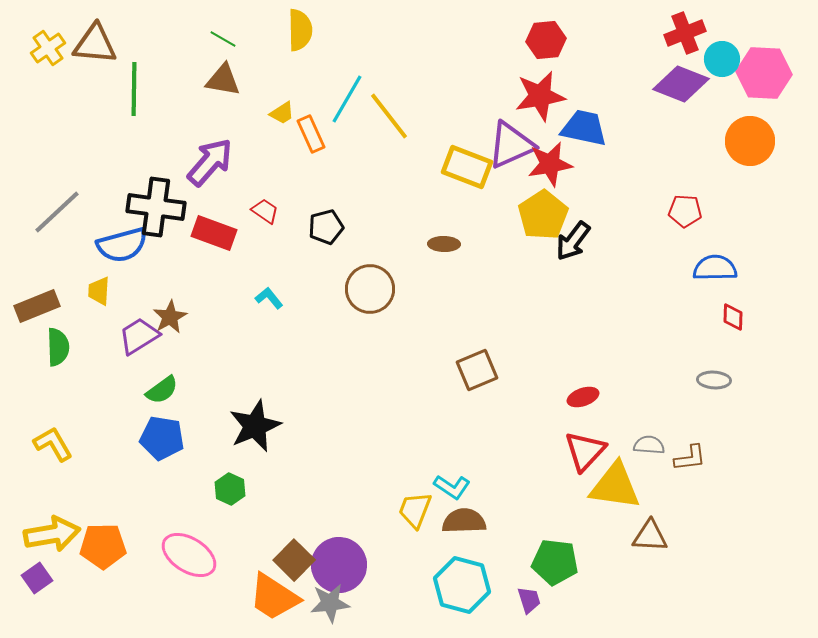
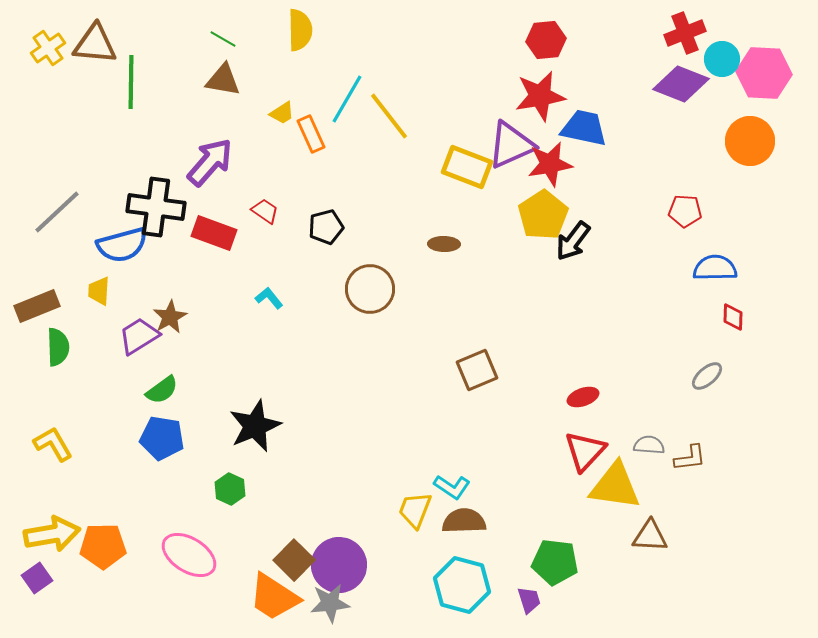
green line at (134, 89): moved 3 px left, 7 px up
gray ellipse at (714, 380): moved 7 px left, 4 px up; rotated 44 degrees counterclockwise
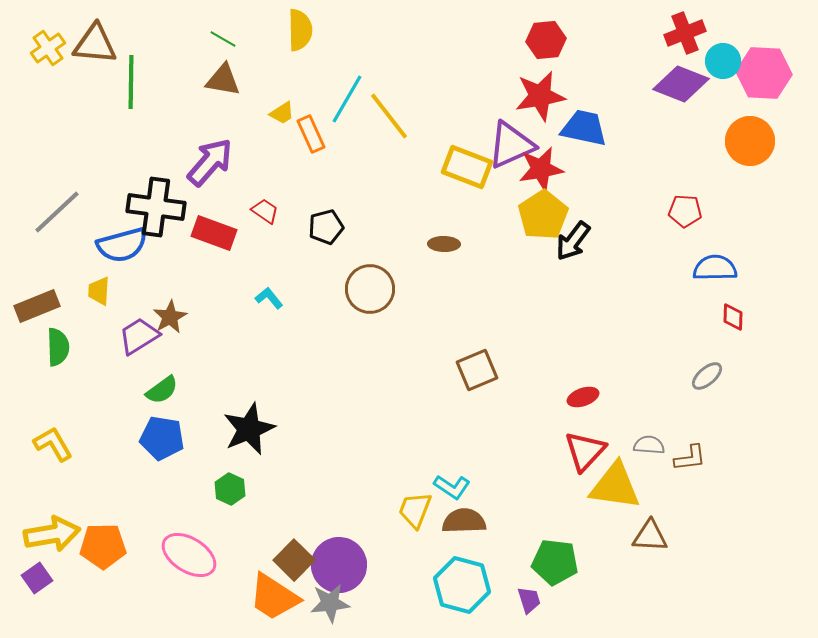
cyan circle at (722, 59): moved 1 px right, 2 px down
red star at (550, 164): moved 9 px left, 5 px down
black star at (255, 426): moved 6 px left, 3 px down
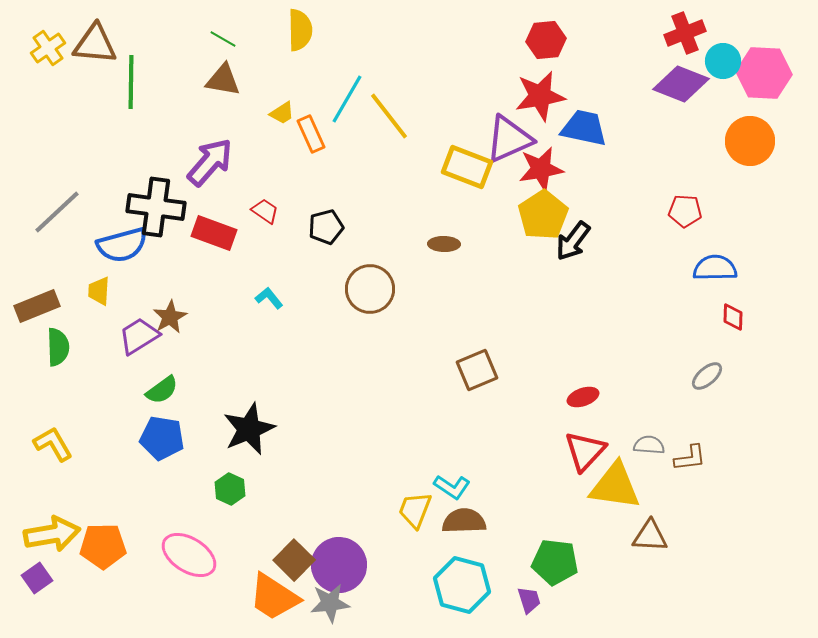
purple triangle at (511, 145): moved 2 px left, 6 px up
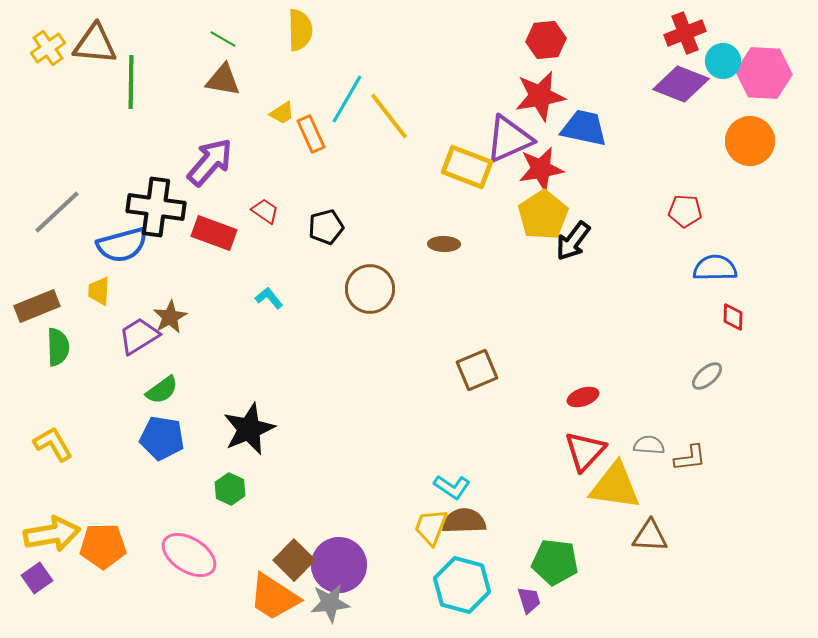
yellow trapezoid at (415, 510): moved 16 px right, 17 px down
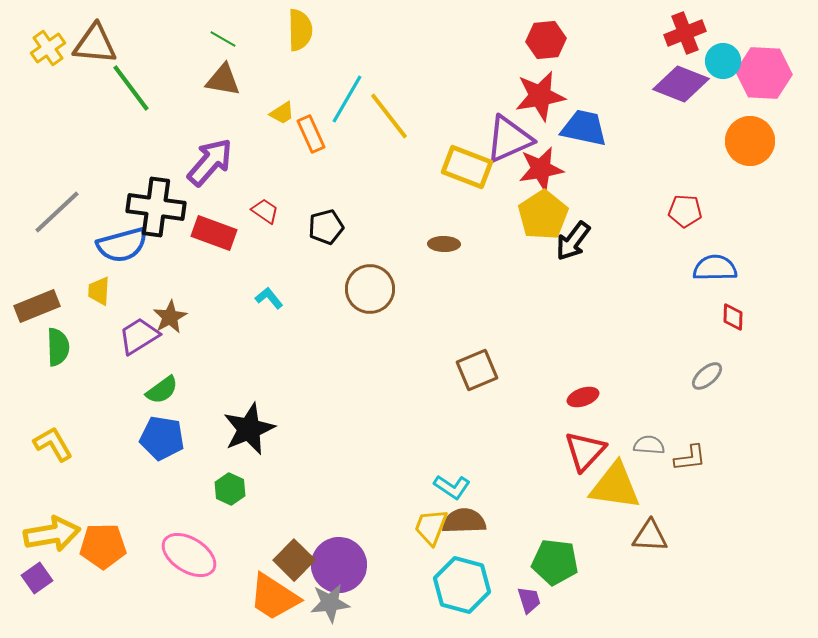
green line at (131, 82): moved 6 px down; rotated 38 degrees counterclockwise
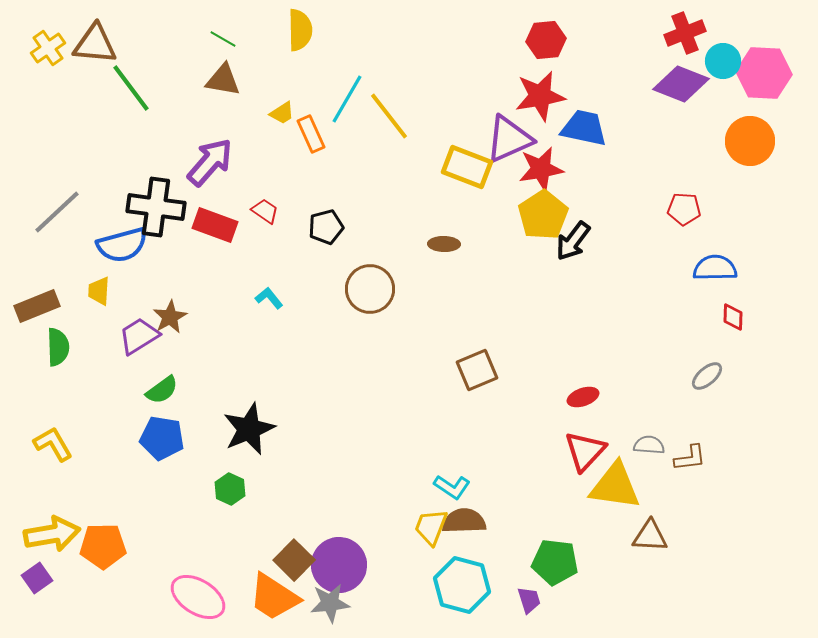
red pentagon at (685, 211): moved 1 px left, 2 px up
red rectangle at (214, 233): moved 1 px right, 8 px up
pink ellipse at (189, 555): moved 9 px right, 42 px down
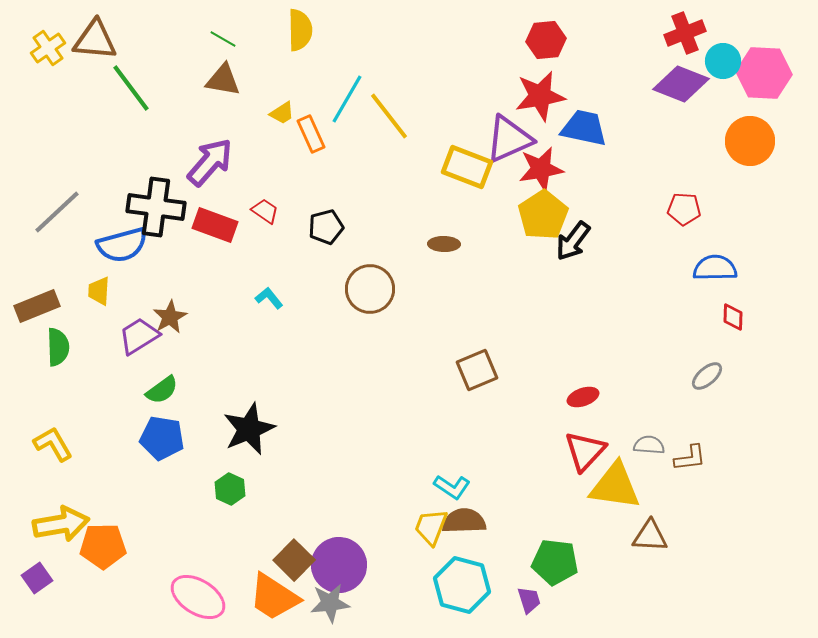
brown triangle at (95, 44): moved 4 px up
yellow arrow at (52, 534): moved 9 px right, 10 px up
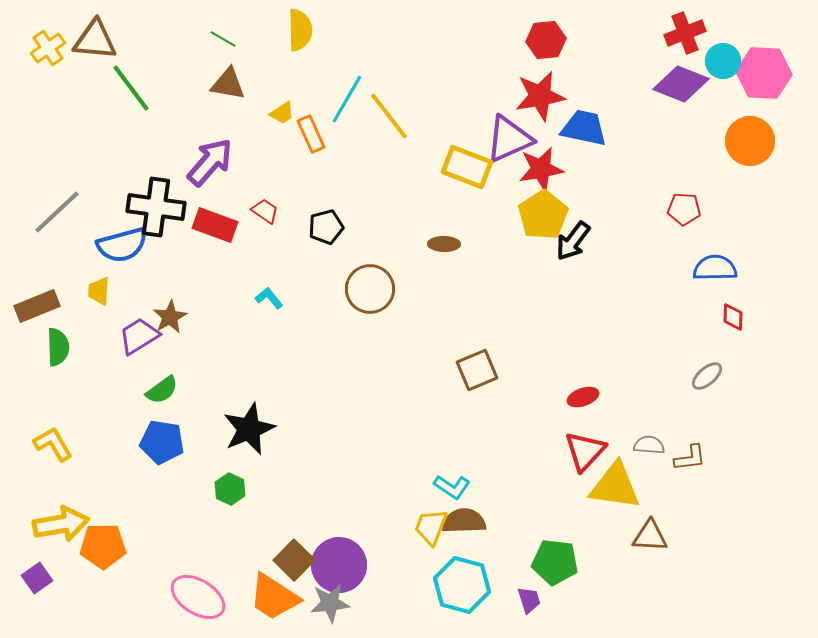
brown triangle at (223, 80): moved 5 px right, 4 px down
blue pentagon at (162, 438): moved 4 px down
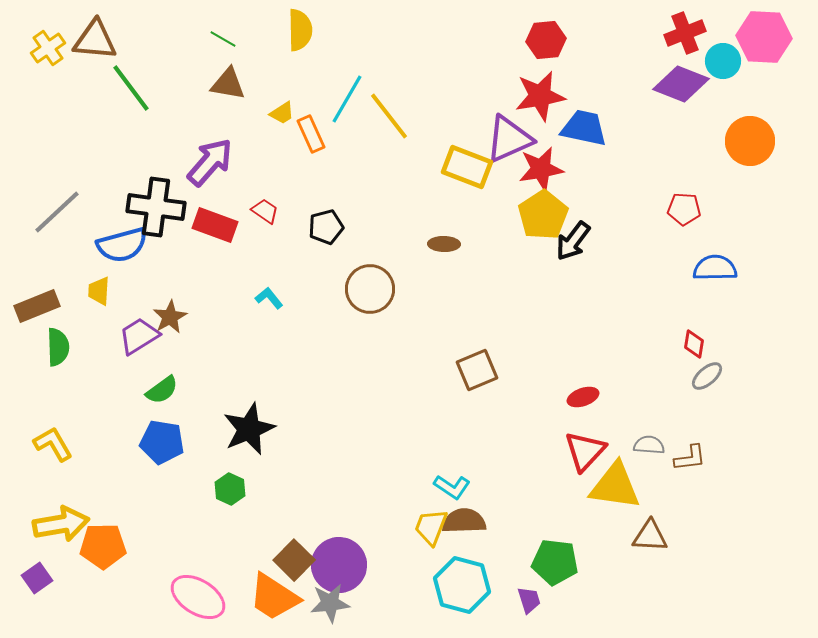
pink hexagon at (764, 73): moved 36 px up
red diamond at (733, 317): moved 39 px left, 27 px down; rotated 8 degrees clockwise
